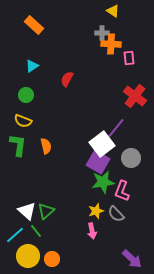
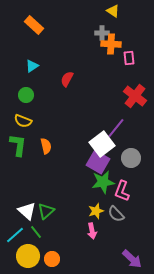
green line: moved 1 px down
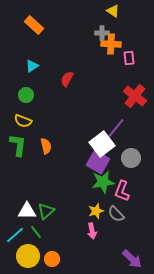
white triangle: rotated 42 degrees counterclockwise
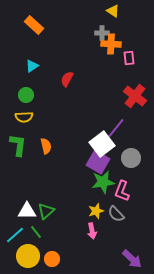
yellow semicircle: moved 1 px right, 4 px up; rotated 24 degrees counterclockwise
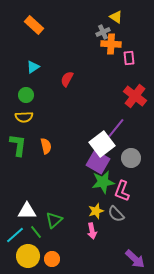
yellow triangle: moved 3 px right, 6 px down
gray cross: moved 1 px right, 1 px up; rotated 24 degrees counterclockwise
cyan triangle: moved 1 px right, 1 px down
green triangle: moved 8 px right, 9 px down
purple arrow: moved 3 px right
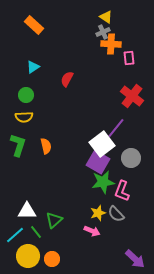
yellow triangle: moved 10 px left
red cross: moved 3 px left
green L-shape: rotated 10 degrees clockwise
yellow star: moved 2 px right, 2 px down
pink arrow: rotated 56 degrees counterclockwise
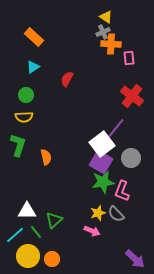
orange rectangle: moved 12 px down
orange semicircle: moved 11 px down
purple square: moved 3 px right
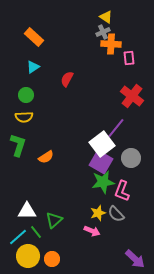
orange semicircle: rotated 70 degrees clockwise
cyan line: moved 3 px right, 2 px down
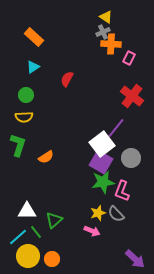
pink rectangle: rotated 32 degrees clockwise
